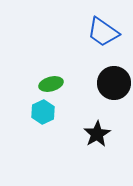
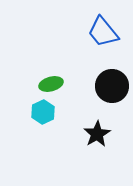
blue trapezoid: rotated 16 degrees clockwise
black circle: moved 2 px left, 3 px down
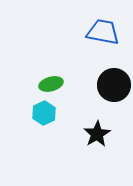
blue trapezoid: rotated 140 degrees clockwise
black circle: moved 2 px right, 1 px up
cyan hexagon: moved 1 px right, 1 px down
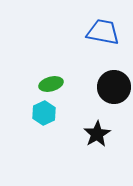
black circle: moved 2 px down
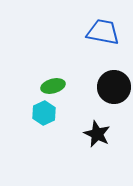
green ellipse: moved 2 px right, 2 px down
black star: rotated 16 degrees counterclockwise
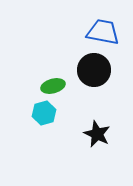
black circle: moved 20 px left, 17 px up
cyan hexagon: rotated 10 degrees clockwise
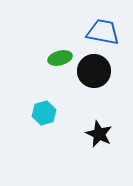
black circle: moved 1 px down
green ellipse: moved 7 px right, 28 px up
black star: moved 2 px right
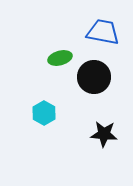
black circle: moved 6 px down
cyan hexagon: rotated 15 degrees counterclockwise
black star: moved 5 px right; rotated 20 degrees counterclockwise
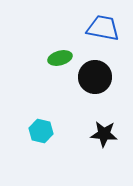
blue trapezoid: moved 4 px up
black circle: moved 1 px right
cyan hexagon: moved 3 px left, 18 px down; rotated 15 degrees counterclockwise
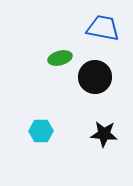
cyan hexagon: rotated 15 degrees counterclockwise
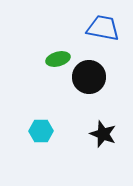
green ellipse: moved 2 px left, 1 px down
black circle: moved 6 px left
black star: moved 1 px left; rotated 16 degrees clockwise
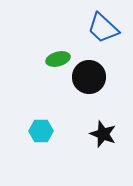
blue trapezoid: rotated 148 degrees counterclockwise
